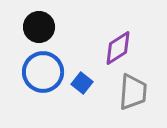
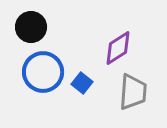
black circle: moved 8 px left
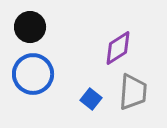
black circle: moved 1 px left
blue circle: moved 10 px left, 2 px down
blue square: moved 9 px right, 16 px down
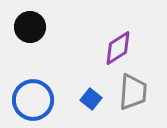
blue circle: moved 26 px down
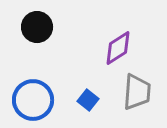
black circle: moved 7 px right
gray trapezoid: moved 4 px right
blue square: moved 3 px left, 1 px down
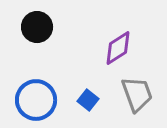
gray trapezoid: moved 2 px down; rotated 24 degrees counterclockwise
blue circle: moved 3 px right
